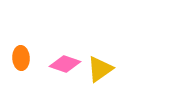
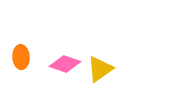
orange ellipse: moved 1 px up
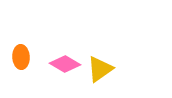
pink diamond: rotated 12 degrees clockwise
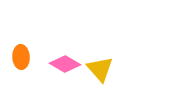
yellow triangle: rotated 36 degrees counterclockwise
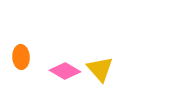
pink diamond: moved 7 px down
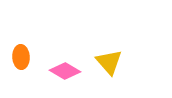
yellow triangle: moved 9 px right, 7 px up
